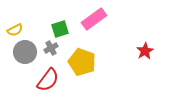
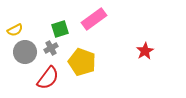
red semicircle: moved 2 px up
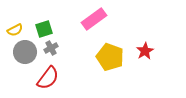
green square: moved 16 px left
yellow pentagon: moved 28 px right, 5 px up
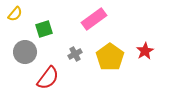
yellow semicircle: moved 16 px up; rotated 21 degrees counterclockwise
gray cross: moved 24 px right, 6 px down
yellow pentagon: rotated 16 degrees clockwise
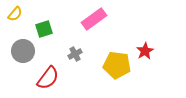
gray circle: moved 2 px left, 1 px up
yellow pentagon: moved 7 px right, 8 px down; rotated 28 degrees counterclockwise
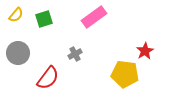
yellow semicircle: moved 1 px right, 1 px down
pink rectangle: moved 2 px up
green square: moved 10 px up
gray circle: moved 5 px left, 2 px down
yellow pentagon: moved 8 px right, 9 px down
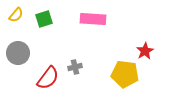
pink rectangle: moved 1 px left, 2 px down; rotated 40 degrees clockwise
gray cross: moved 13 px down; rotated 16 degrees clockwise
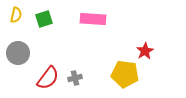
yellow semicircle: rotated 28 degrees counterclockwise
gray cross: moved 11 px down
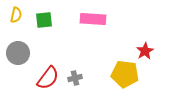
green square: moved 1 px down; rotated 12 degrees clockwise
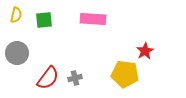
gray circle: moved 1 px left
